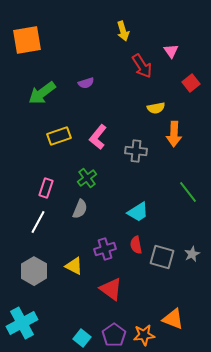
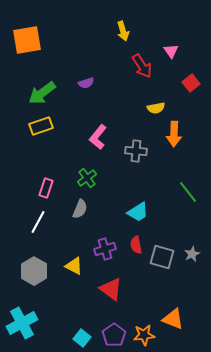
yellow rectangle: moved 18 px left, 10 px up
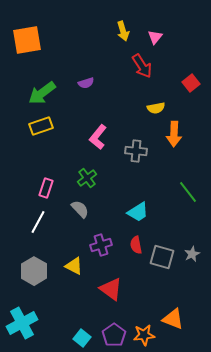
pink triangle: moved 16 px left, 14 px up; rotated 14 degrees clockwise
gray semicircle: rotated 66 degrees counterclockwise
purple cross: moved 4 px left, 4 px up
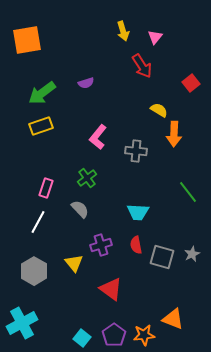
yellow semicircle: moved 3 px right, 2 px down; rotated 138 degrees counterclockwise
cyan trapezoid: rotated 35 degrees clockwise
yellow triangle: moved 3 px up; rotated 24 degrees clockwise
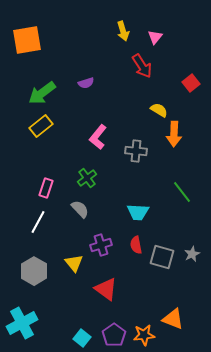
yellow rectangle: rotated 20 degrees counterclockwise
green line: moved 6 px left
red triangle: moved 5 px left
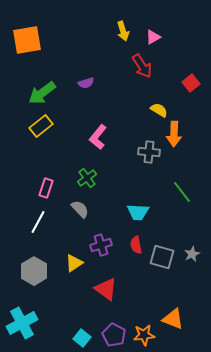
pink triangle: moved 2 px left; rotated 21 degrees clockwise
gray cross: moved 13 px right, 1 px down
yellow triangle: rotated 36 degrees clockwise
purple pentagon: rotated 10 degrees counterclockwise
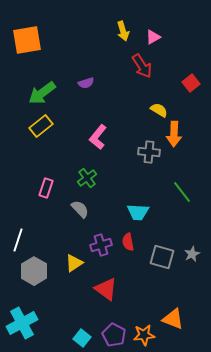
white line: moved 20 px left, 18 px down; rotated 10 degrees counterclockwise
red semicircle: moved 8 px left, 3 px up
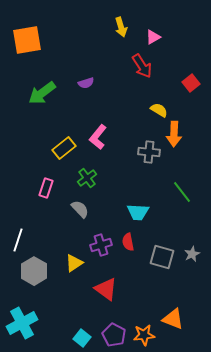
yellow arrow: moved 2 px left, 4 px up
yellow rectangle: moved 23 px right, 22 px down
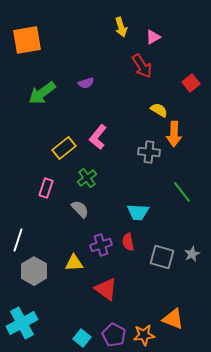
yellow triangle: rotated 30 degrees clockwise
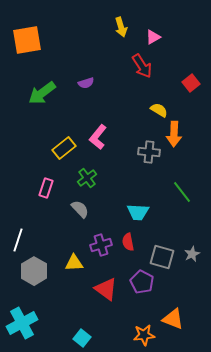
purple pentagon: moved 28 px right, 53 px up
